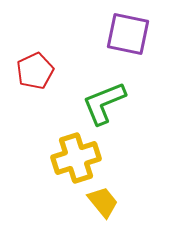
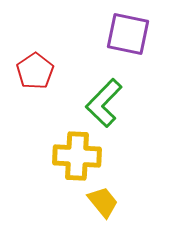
red pentagon: rotated 9 degrees counterclockwise
green L-shape: rotated 24 degrees counterclockwise
yellow cross: moved 1 px right, 2 px up; rotated 21 degrees clockwise
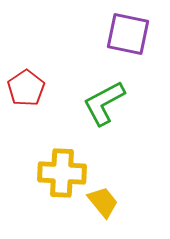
red pentagon: moved 9 px left, 17 px down
green L-shape: rotated 18 degrees clockwise
yellow cross: moved 15 px left, 17 px down
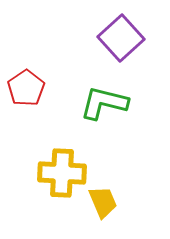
purple square: moved 7 px left, 4 px down; rotated 36 degrees clockwise
green L-shape: rotated 42 degrees clockwise
yellow trapezoid: rotated 16 degrees clockwise
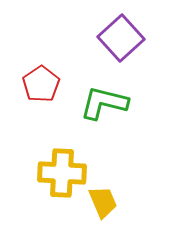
red pentagon: moved 15 px right, 4 px up
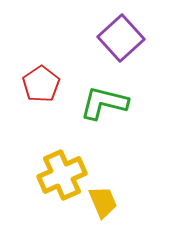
yellow cross: moved 2 px down; rotated 27 degrees counterclockwise
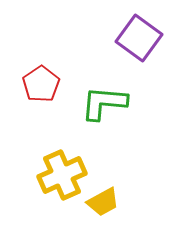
purple square: moved 18 px right; rotated 12 degrees counterclockwise
green L-shape: rotated 9 degrees counterclockwise
yellow trapezoid: rotated 84 degrees clockwise
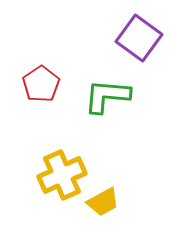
green L-shape: moved 3 px right, 7 px up
